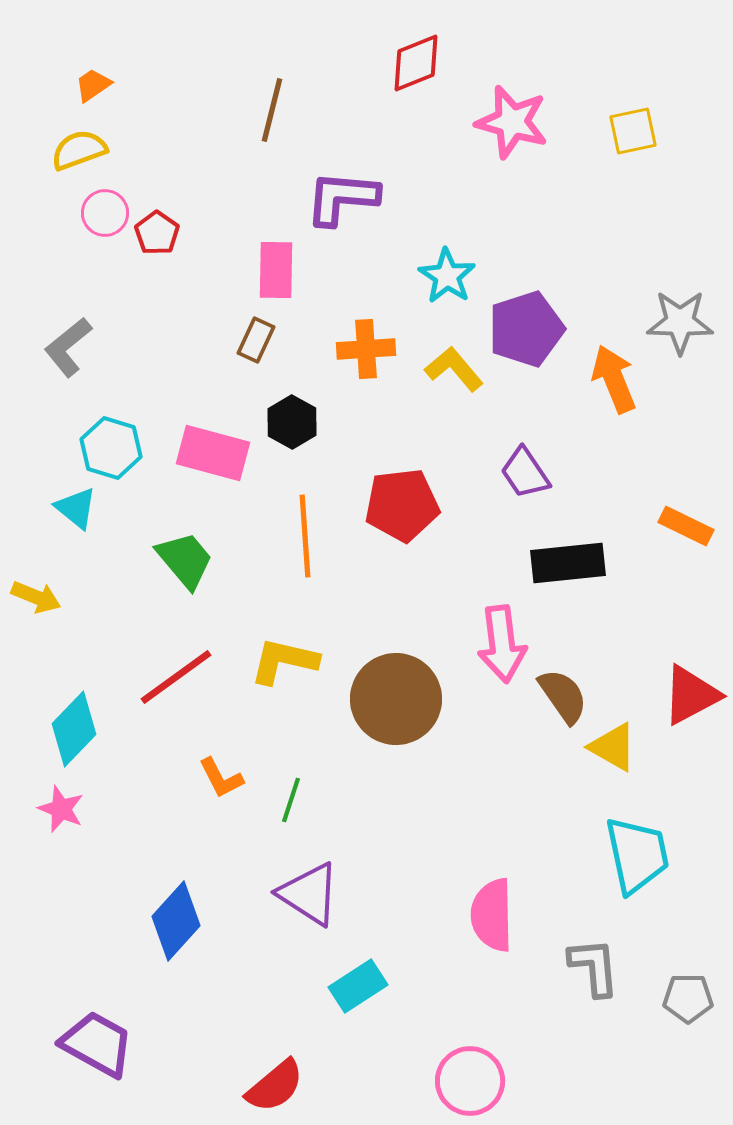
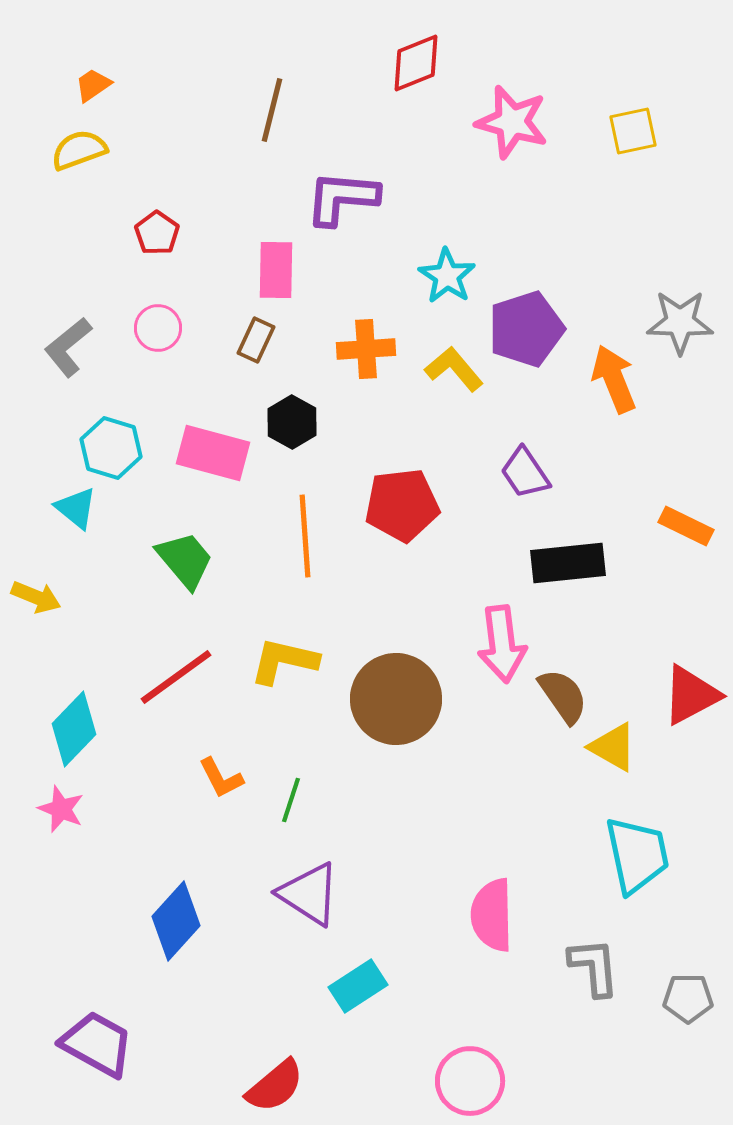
pink circle at (105, 213): moved 53 px right, 115 px down
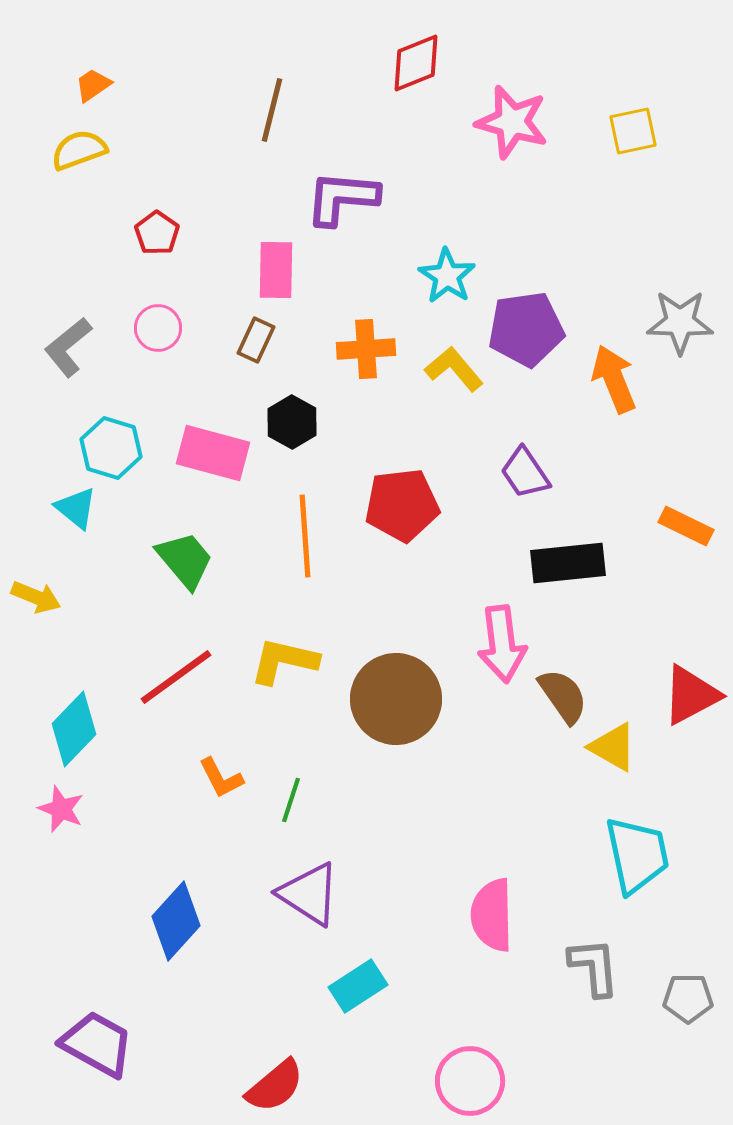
purple pentagon at (526, 329): rotated 10 degrees clockwise
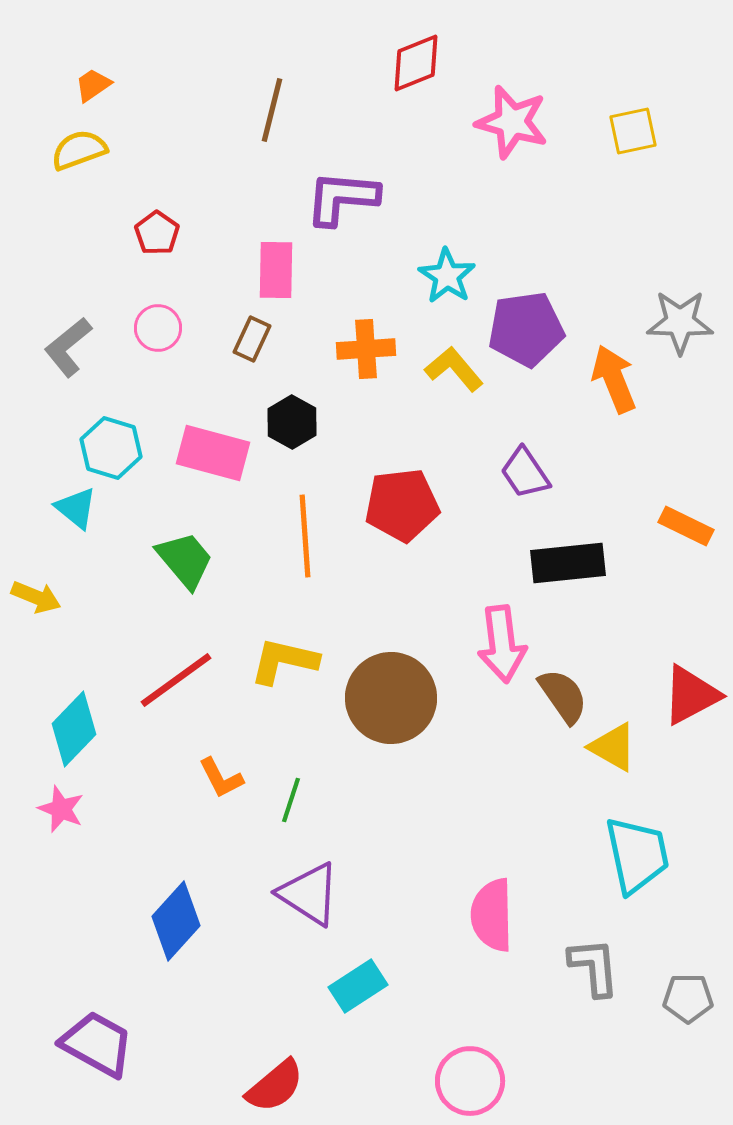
brown rectangle at (256, 340): moved 4 px left, 1 px up
red line at (176, 677): moved 3 px down
brown circle at (396, 699): moved 5 px left, 1 px up
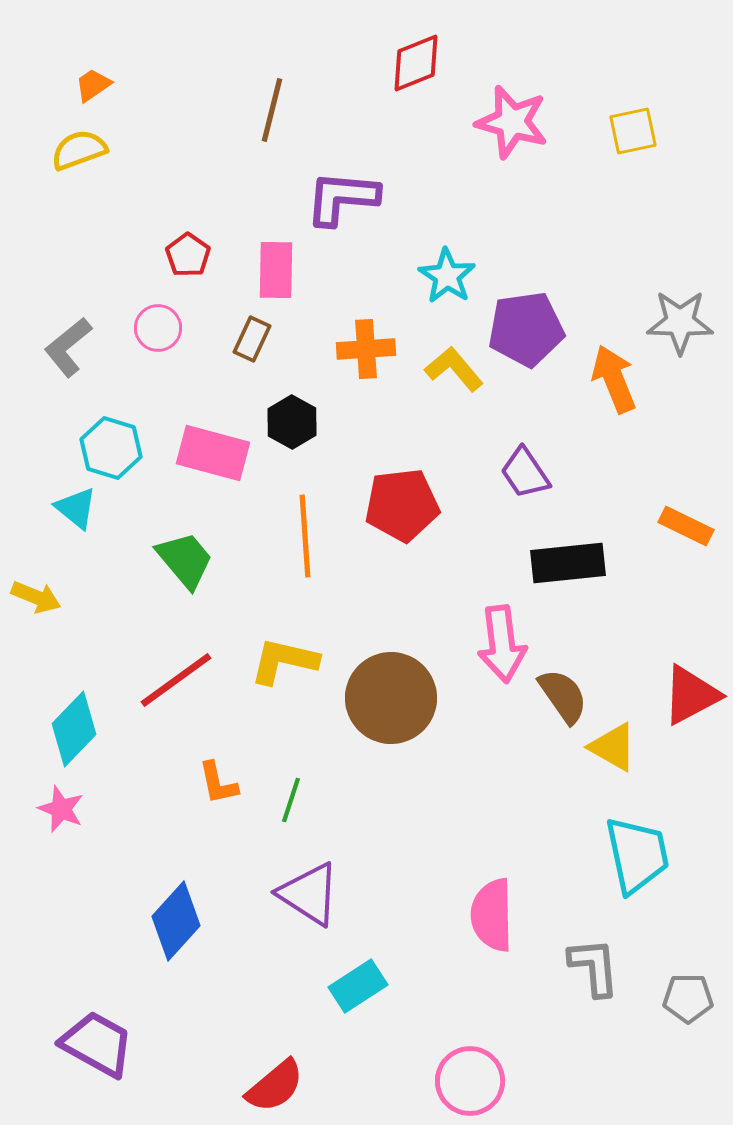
red pentagon at (157, 233): moved 31 px right, 22 px down
orange L-shape at (221, 778): moved 3 px left, 5 px down; rotated 15 degrees clockwise
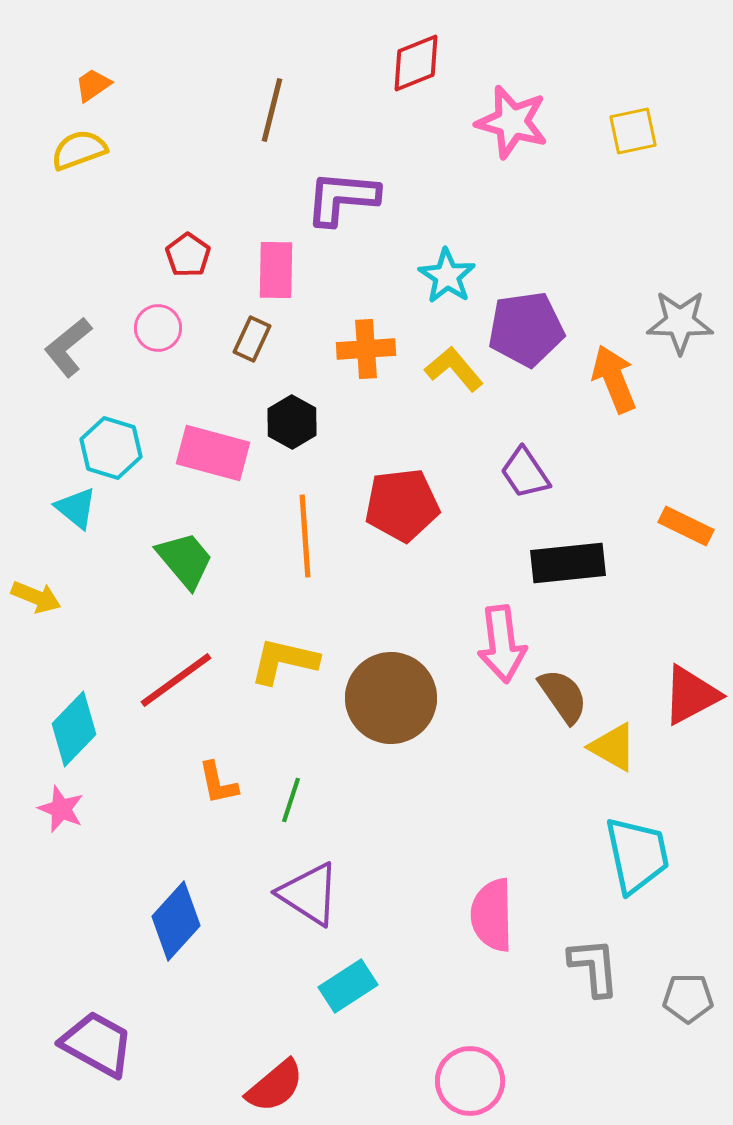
cyan rectangle at (358, 986): moved 10 px left
